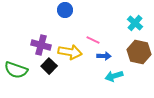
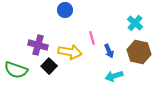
pink line: moved 1 px left, 2 px up; rotated 48 degrees clockwise
purple cross: moved 3 px left
blue arrow: moved 5 px right, 5 px up; rotated 64 degrees clockwise
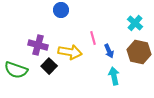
blue circle: moved 4 px left
pink line: moved 1 px right
cyan arrow: rotated 96 degrees clockwise
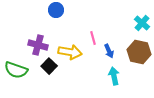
blue circle: moved 5 px left
cyan cross: moved 7 px right
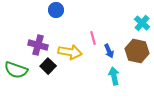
brown hexagon: moved 2 px left, 1 px up
black square: moved 1 px left
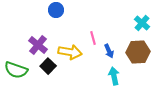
purple cross: rotated 24 degrees clockwise
brown hexagon: moved 1 px right, 1 px down; rotated 15 degrees counterclockwise
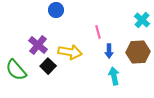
cyan cross: moved 3 px up
pink line: moved 5 px right, 6 px up
blue arrow: rotated 24 degrees clockwise
green semicircle: rotated 30 degrees clockwise
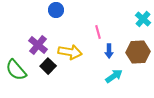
cyan cross: moved 1 px right, 1 px up
cyan arrow: rotated 66 degrees clockwise
